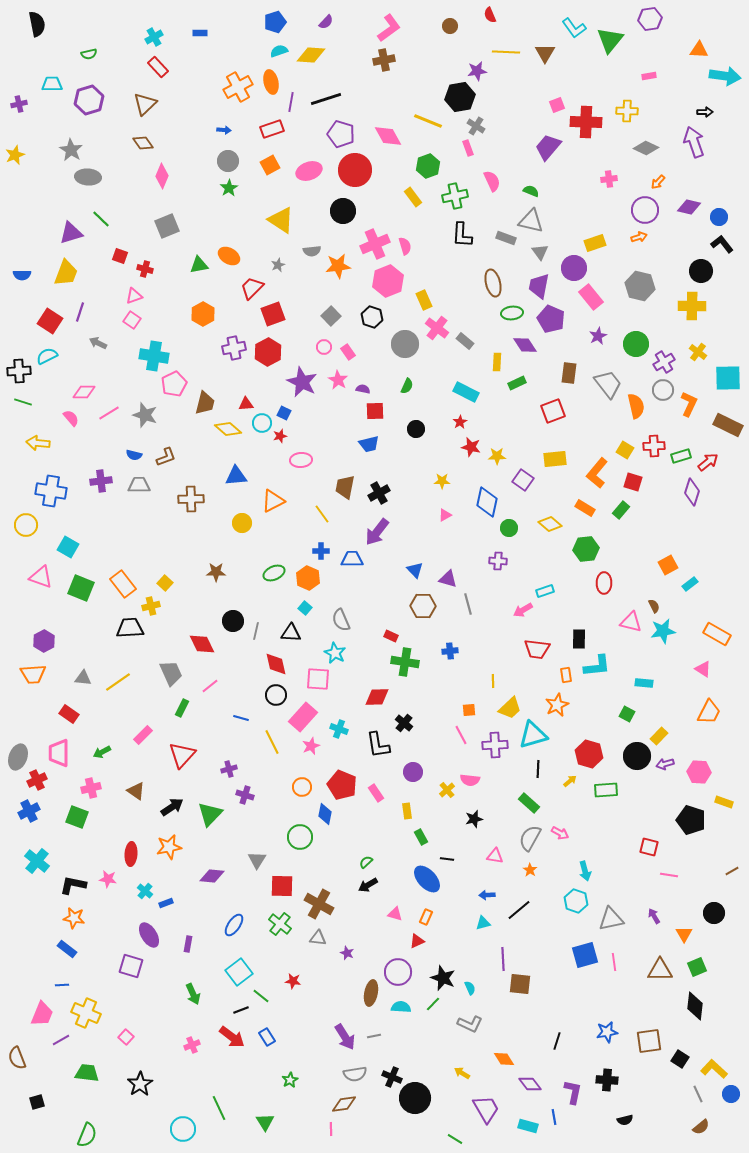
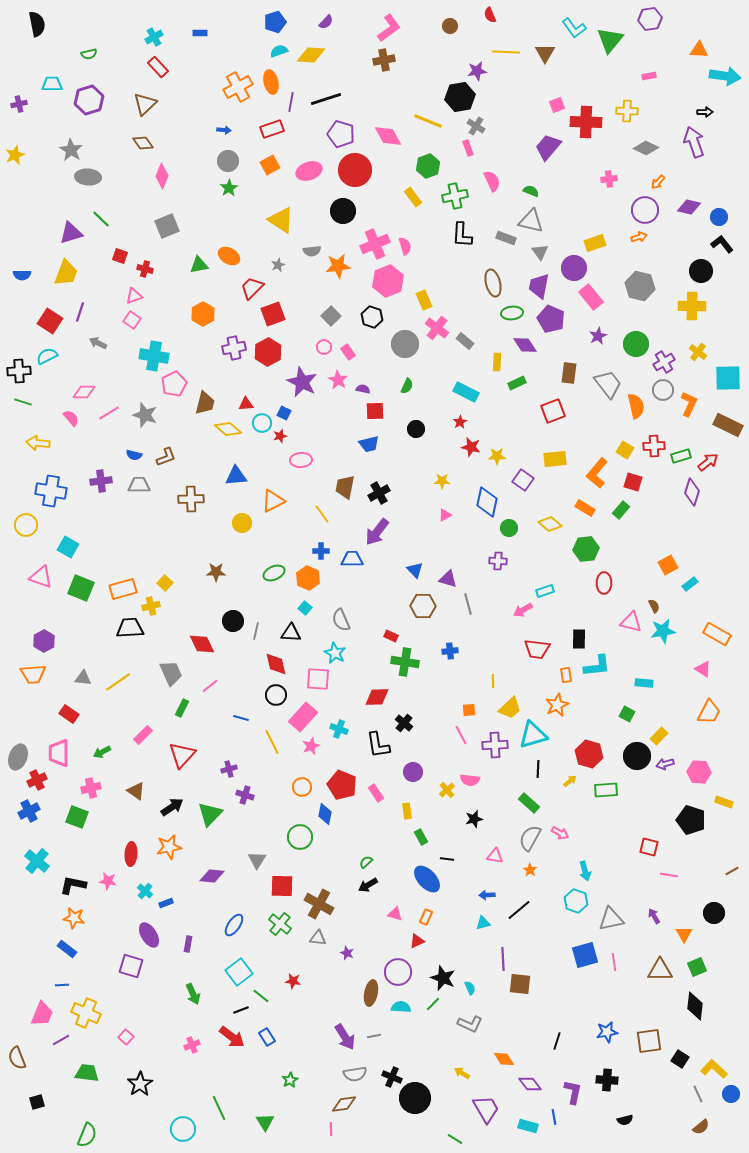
orange rectangle at (123, 584): moved 5 px down; rotated 68 degrees counterclockwise
pink star at (108, 879): moved 2 px down
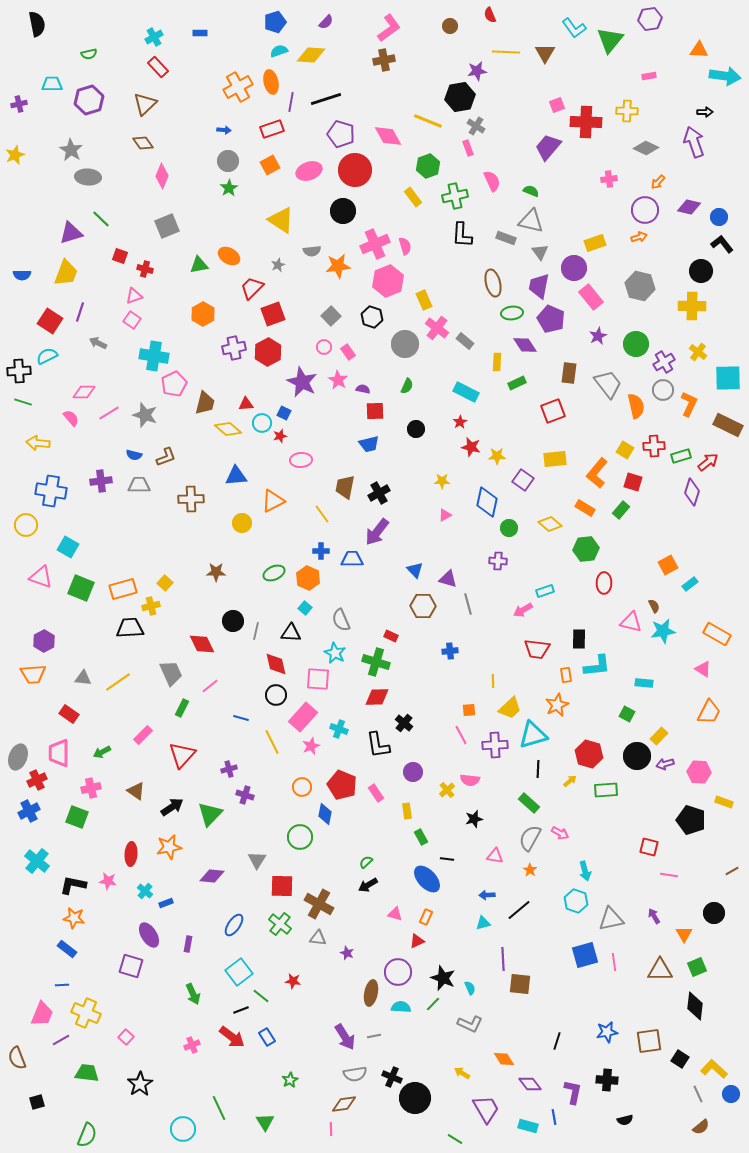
green cross at (405, 662): moved 29 px left; rotated 8 degrees clockwise
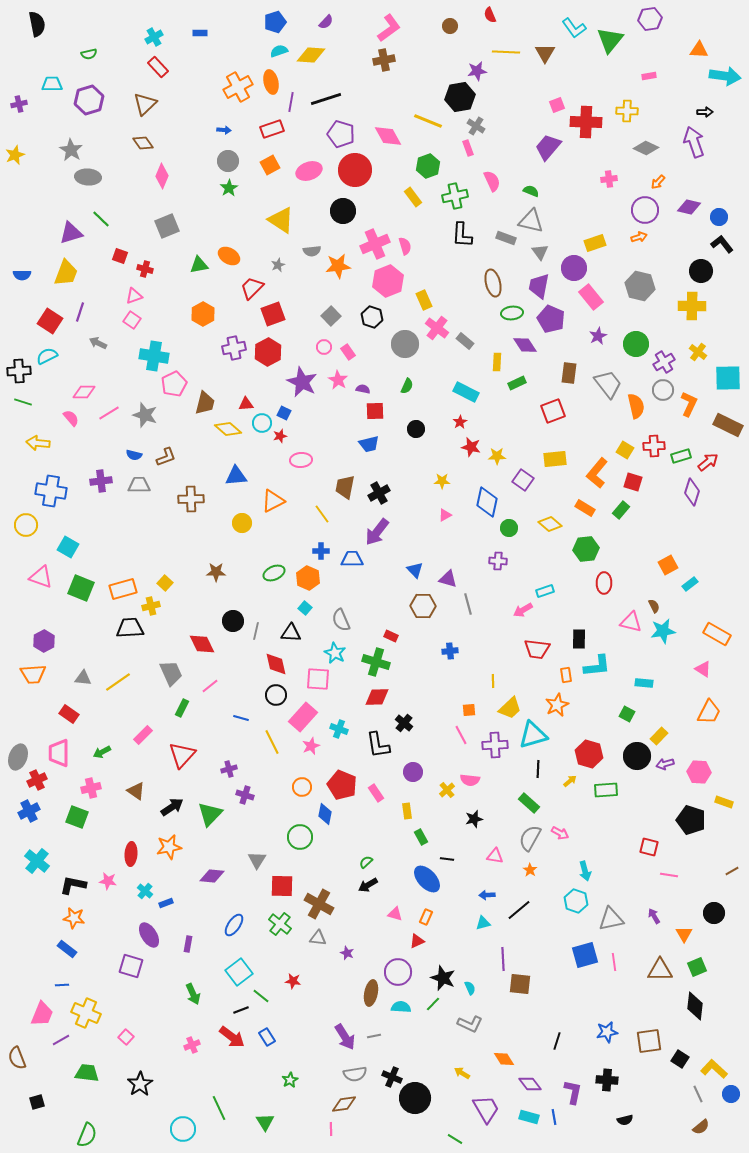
cyan rectangle at (528, 1126): moved 1 px right, 9 px up
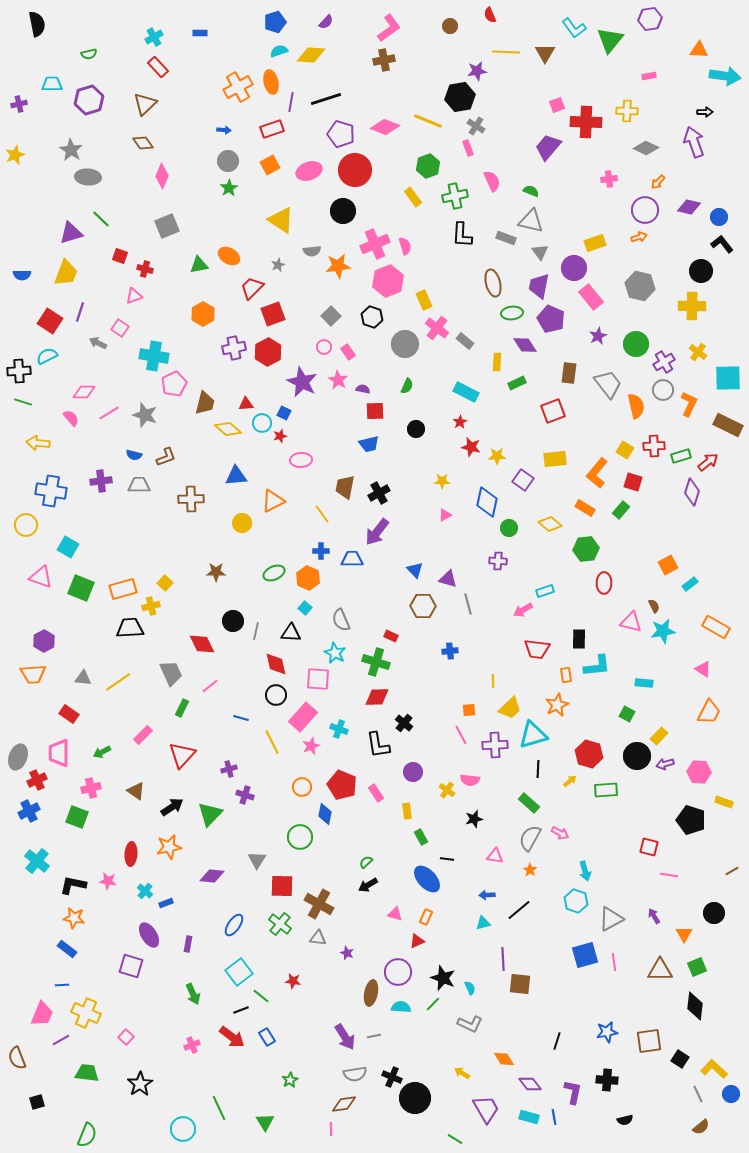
pink diamond at (388, 136): moved 3 px left, 9 px up; rotated 40 degrees counterclockwise
pink square at (132, 320): moved 12 px left, 8 px down
orange rectangle at (717, 634): moved 1 px left, 7 px up
yellow cross at (447, 790): rotated 14 degrees counterclockwise
gray triangle at (611, 919): rotated 16 degrees counterclockwise
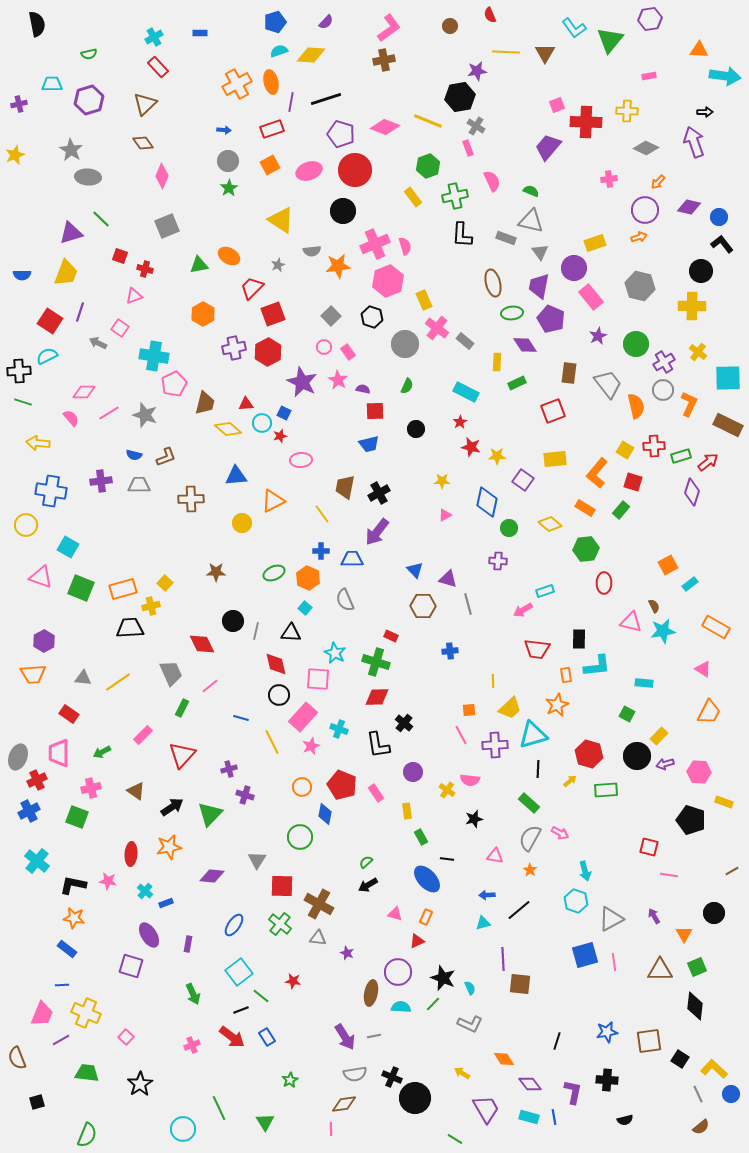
orange cross at (238, 87): moved 1 px left, 3 px up
gray semicircle at (341, 620): moved 4 px right, 20 px up
black circle at (276, 695): moved 3 px right
